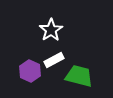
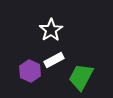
green trapezoid: moved 2 px right, 1 px down; rotated 76 degrees counterclockwise
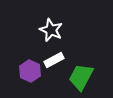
white star: rotated 15 degrees counterclockwise
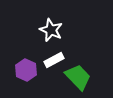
purple hexagon: moved 4 px left, 1 px up
green trapezoid: moved 3 px left; rotated 108 degrees clockwise
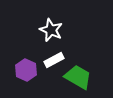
green trapezoid: rotated 16 degrees counterclockwise
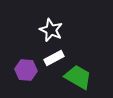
white rectangle: moved 2 px up
purple hexagon: rotated 20 degrees counterclockwise
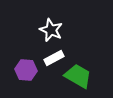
green trapezoid: moved 1 px up
